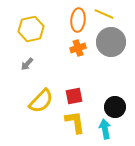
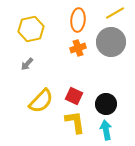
yellow line: moved 11 px right, 1 px up; rotated 54 degrees counterclockwise
red square: rotated 36 degrees clockwise
black circle: moved 9 px left, 3 px up
cyan arrow: moved 1 px right, 1 px down
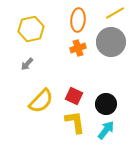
cyan arrow: rotated 48 degrees clockwise
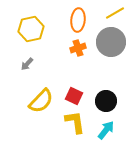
black circle: moved 3 px up
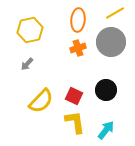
yellow hexagon: moved 1 px left, 1 px down
black circle: moved 11 px up
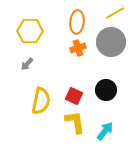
orange ellipse: moved 1 px left, 2 px down
yellow hexagon: moved 1 px down; rotated 15 degrees clockwise
yellow semicircle: rotated 32 degrees counterclockwise
cyan arrow: moved 1 px left, 1 px down
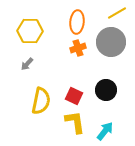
yellow line: moved 2 px right
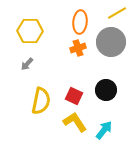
orange ellipse: moved 3 px right
yellow L-shape: rotated 25 degrees counterclockwise
cyan arrow: moved 1 px left, 1 px up
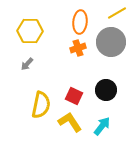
yellow semicircle: moved 4 px down
yellow L-shape: moved 5 px left
cyan arrow: moved 2 px left, 4 px up
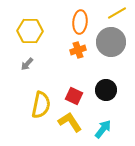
orange cross: moved 2 px down
cyan arrow: moved 1 px right, 3 px down
